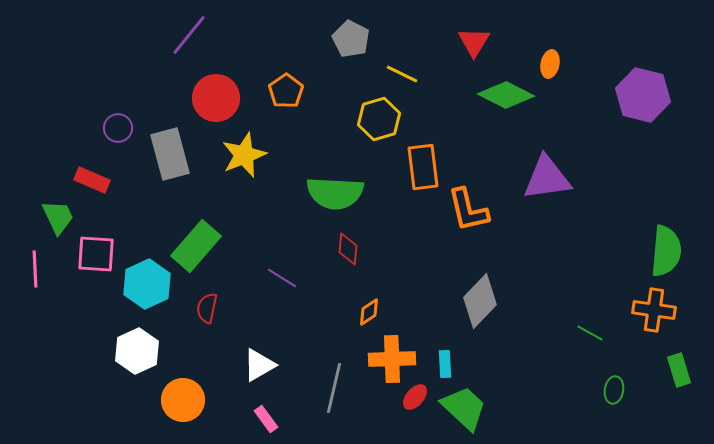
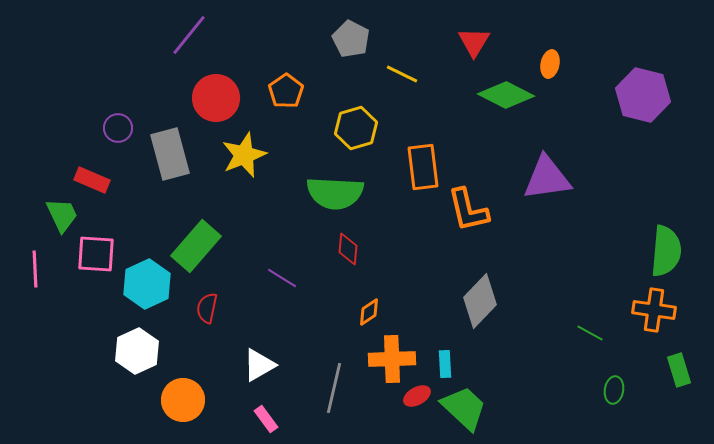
yellow hexagon at (379, 119): moved 23 px left, 9 px down
green trapezoid at (58, 217): moved 4 px right, 2 px up
red ellipse at (415, 397): moved 2 px right, 1 px up; rotated 20 degrees clockwise
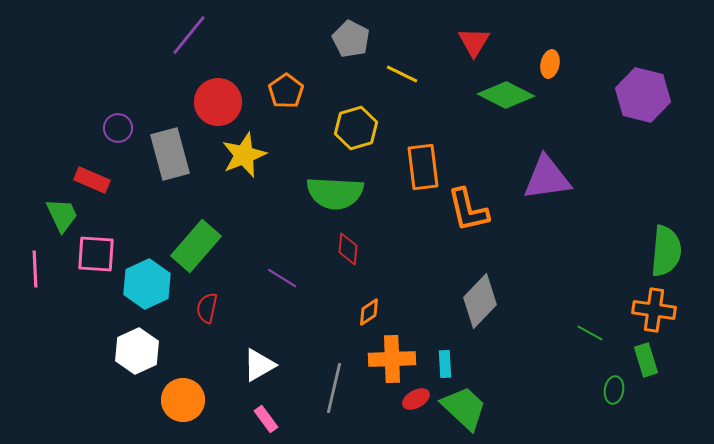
red circle at (216, 98): moved 2 px right, 4 px down
green rectangle at (679, 370): moved 33 px left, 10 px up
red ellipse at (417, 396): moved 1 px left, 3 px down
